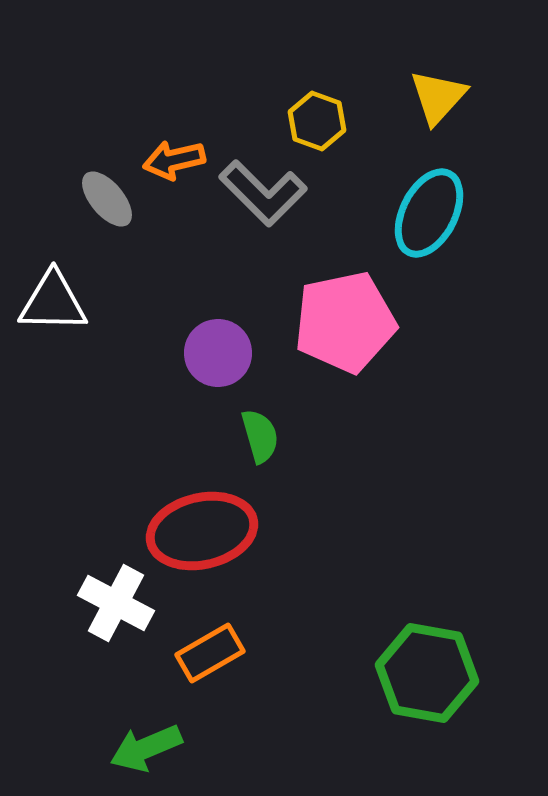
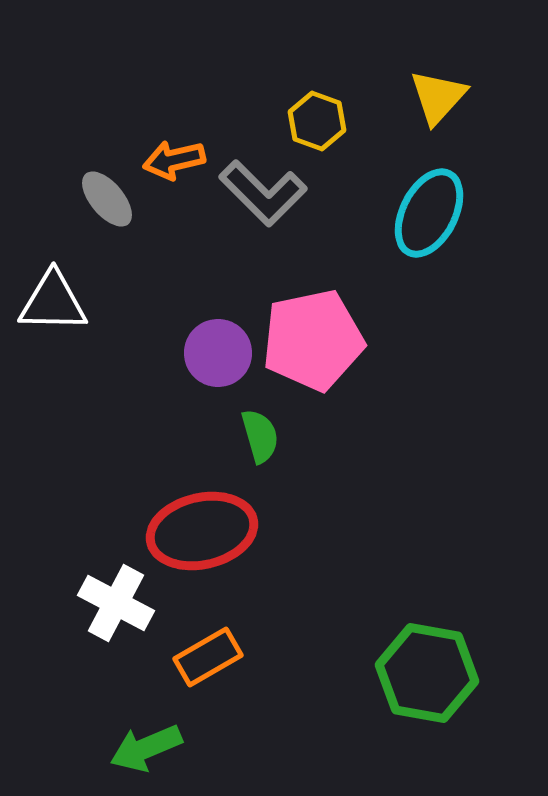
pink pentagon: moved 32 px left, 18 px down
orange rectangle: moved 2 px left, 4 px down
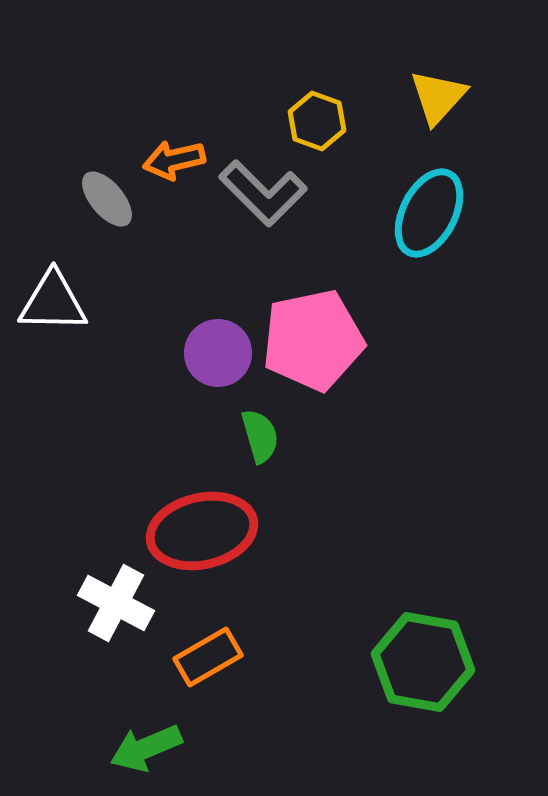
green hexagon: moved 4 px left, 11 px up
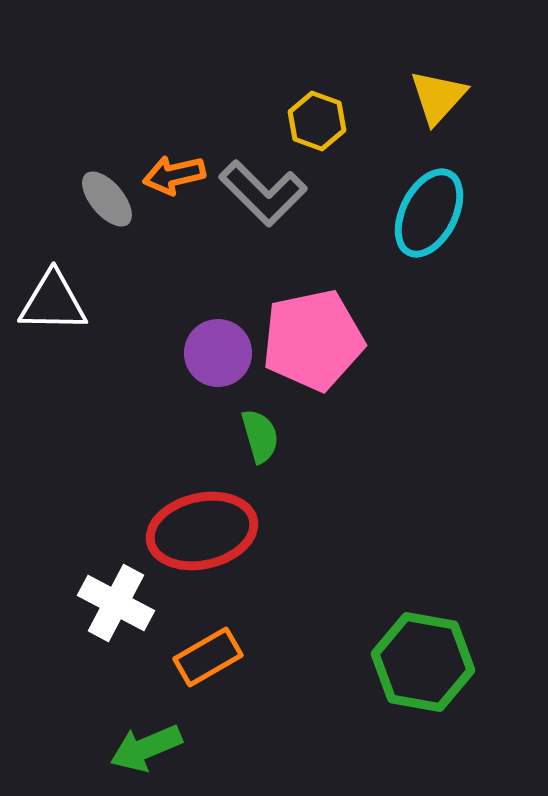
orange arrow: moved 15 px down
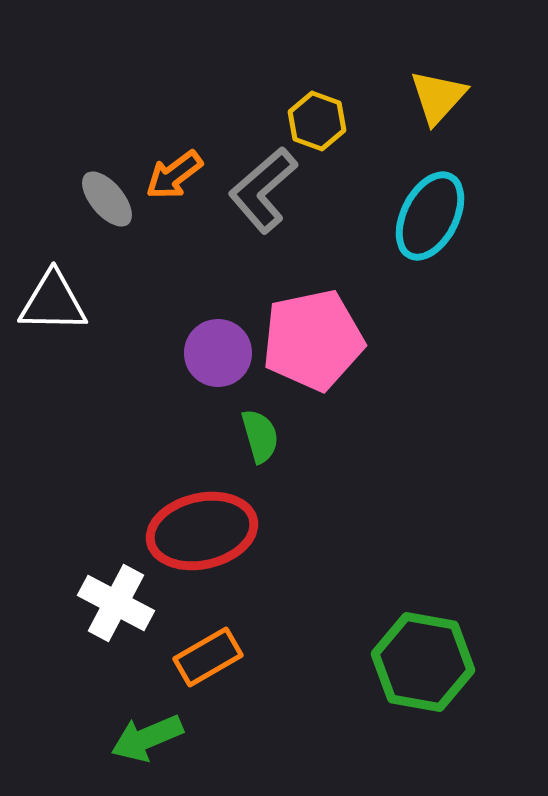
orange arrow: rotated 24 degrees counterclockwise
gray L-shape: moved 3 px up; rotated 94 degrees clockwise
cyan ellipse: moved 1 px right, 3 px down
green arrow: moved 1 px right, 10 px up
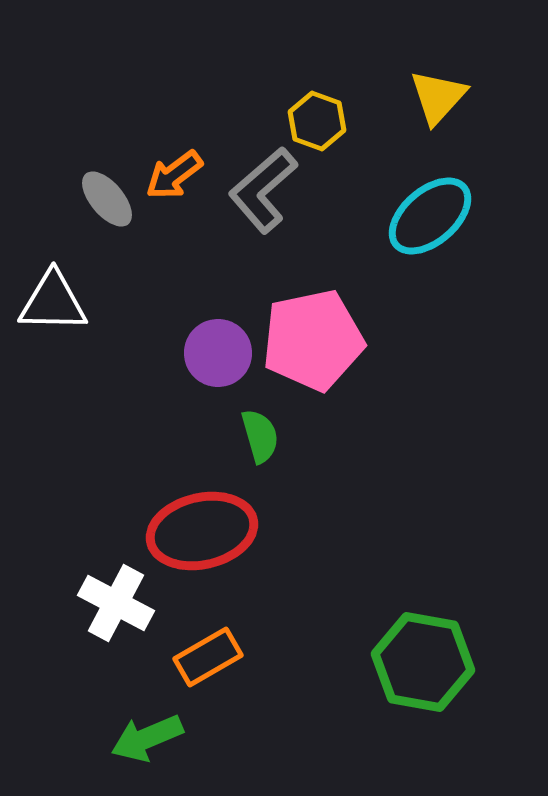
cyan ellipse: rotated 22 degrees clockwise
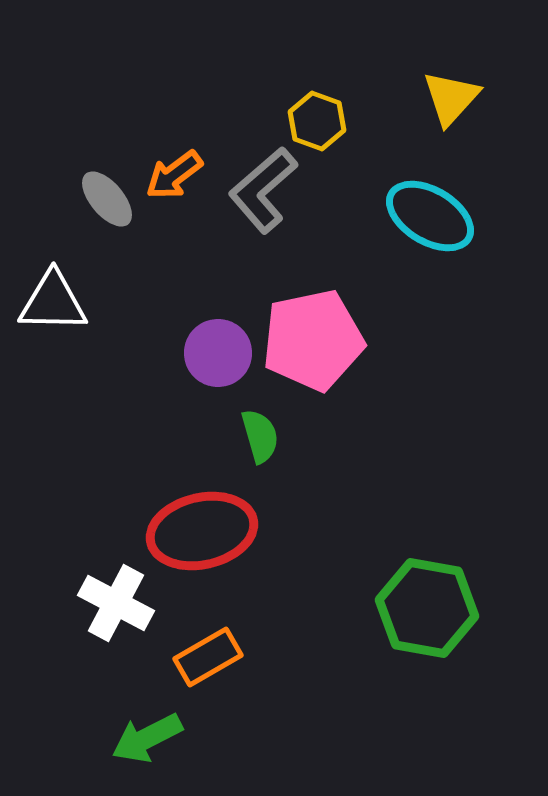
yellow triangle: moved 13 px right, 1 px down
cyan ellipse: rotated 72 degrees clockwise
green hexagon: moved 4 px right, 54 px up
green arrow: rotated 4 degrees counterclockwise
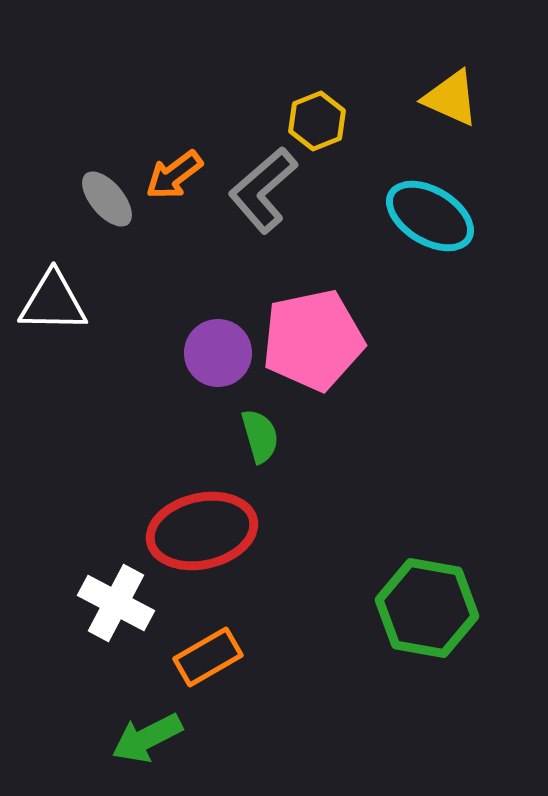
yellow triangle: rotated 48 degrees counterclockwise
yellow hexagon: rotated 18 degrees clockwise
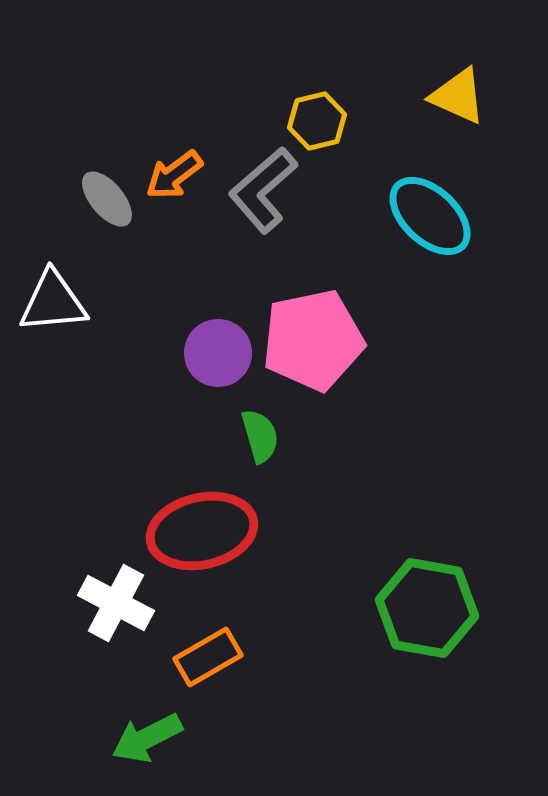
yellow triangle: moved 7 px right, 2 px up
yellow hexagon: rotated 8 degrees clockwise
cyan ellipse: rotated 12 degrees clockwise
white triangle: rotated 6 degrees counterclockwise
